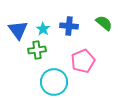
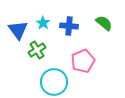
cyan star: moved 6 px up
green cross: rotated 24 degrees counterclockwise
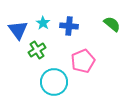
green semicircle: moved 8 px right, 1 px down
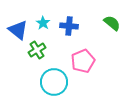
green semicircle: moved 1 px up
blue triangle: rotated 15 degrees counterclockwise
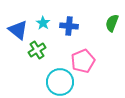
green semicircle: rotated 108 degrees counterclockwise
cyan circle: moved 6 px right
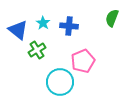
green semicircle: moved 5 px up
